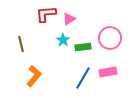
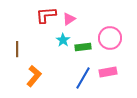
red L-shape: moved 1 px down
brown line: moved 4 px left, 5 px down; rotated 14 degrees clockwise
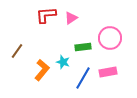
pink triangle: moved 2 px right, 1 px up
cyan star: moved 22 px down; rotated 16 degrees counterclockwise
brown line: moved 2 px down; rotated 35 degrees clockwise
orange L-shape: moved 8 px right, 6 px up
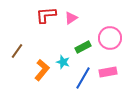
green rectangle: rotated 21 degrees counterclockwise
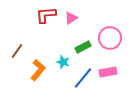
orange L-shape: moved 4 px left
blue line: rotated 10 degrees clockwise
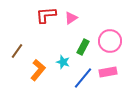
pink circle: moved 3 px down
green rectangle: rotated 35 degrees counterclockwise
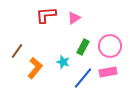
pink triangle: moved 3 px right
pink circle: moved 5 px down
orange L-shape: moved 3 px left, 2 px up
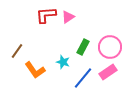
pink triangle: moved 6 px left, 1 px up
pink circle: moved 1 px down
orange L-shape: moved 2 px down; rotated 105 degrees clockwise
pink rectangle: rotated 24 degrees counterclockwise
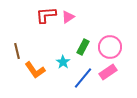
brown line: rotated 49 degrees counterclockwise
cyan star: rotated 16 degrees clockwise
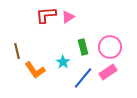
green rectangle: rotated 42 degrees counterclockwise
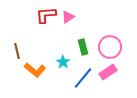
orange L-shape: rotated 15 degrees counterclockwise
